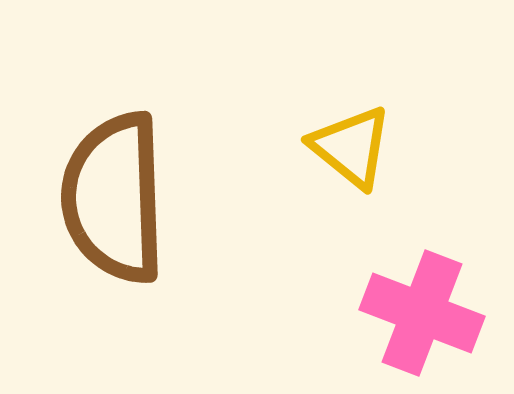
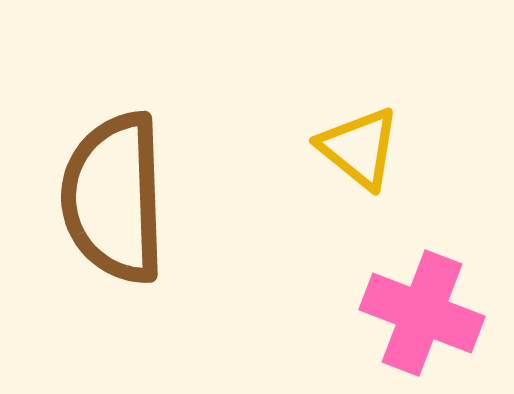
yellow triangle: moved 8 px right, 1 px down
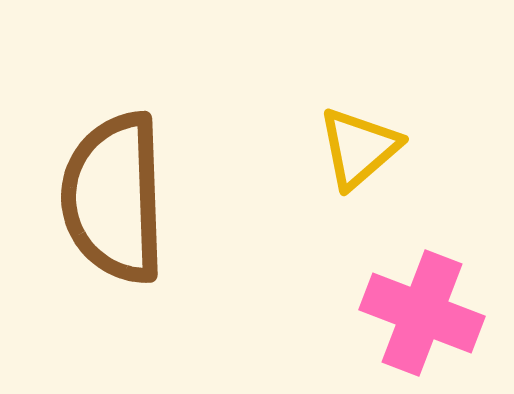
yellow triangle: rotated 40 degrees clockwise
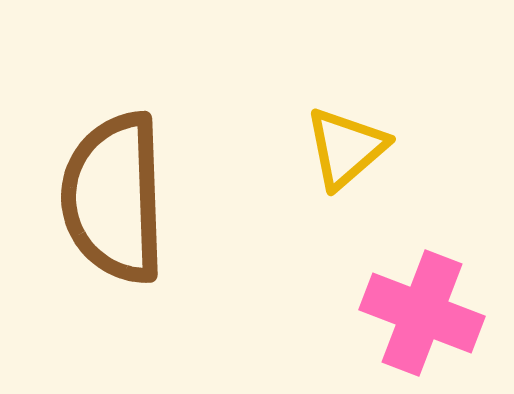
yellow triangle: moved 13 px left
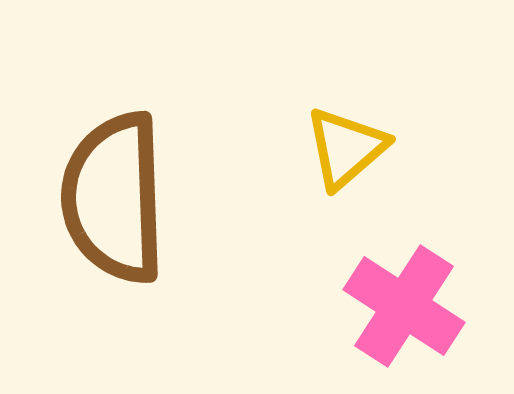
pink cross: moved 18 px left, 7 px up; rotated 12 degrees clockwise
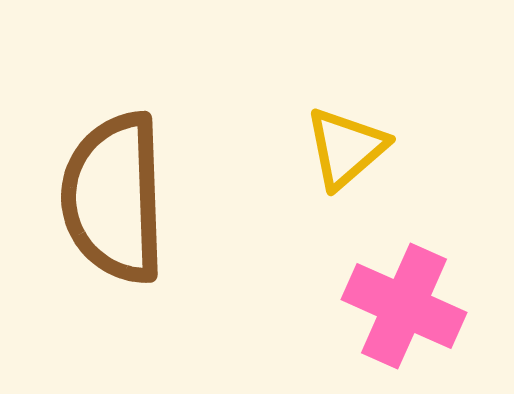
pink cross: rotated 9 degrees counterclockwise
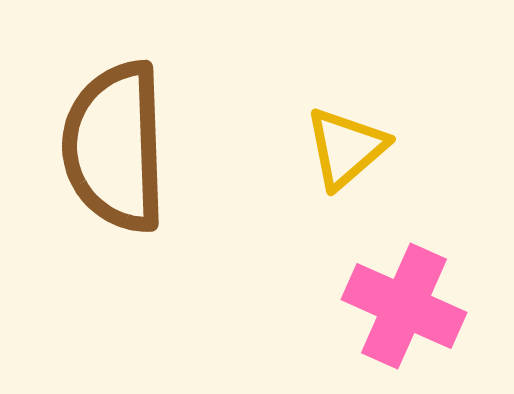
brown semicircle: moved 1 px right, 51 px up
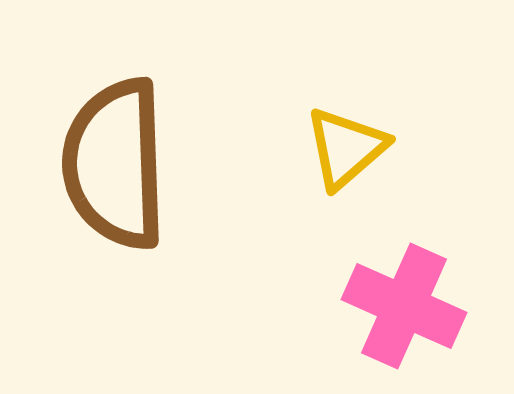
brown semicircle: moved 17 px down
